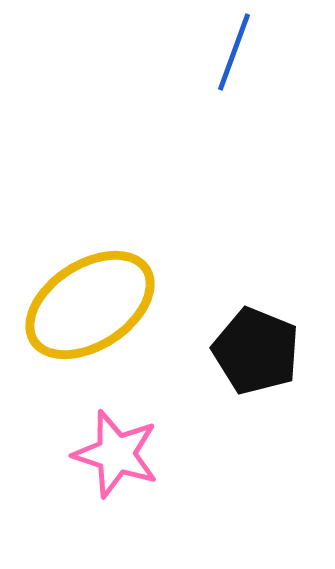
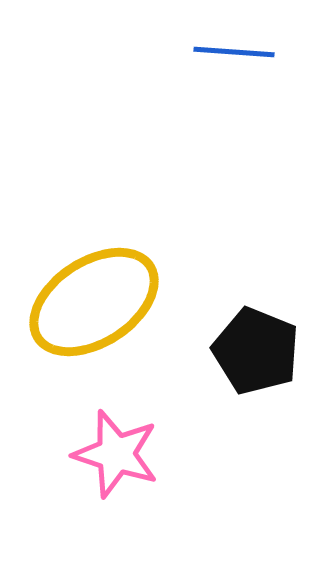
blue line: rotated 74 degrees clockwise
yellow ellipse: moved 4 px right, 3 px up
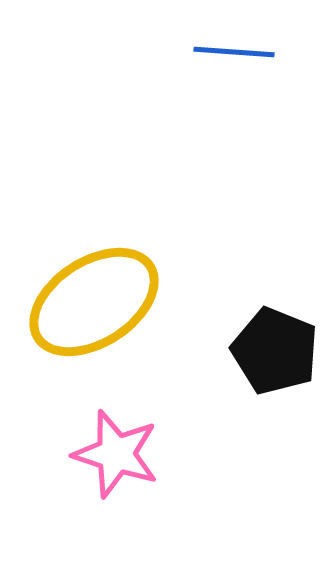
black pentagon: moved 19 px right
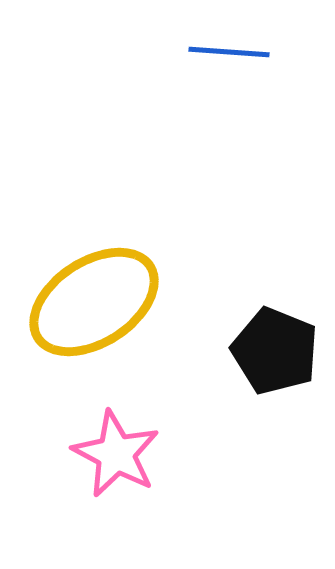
blue line: moved 5 px left
pink star: rotated 10 degrees clockwise
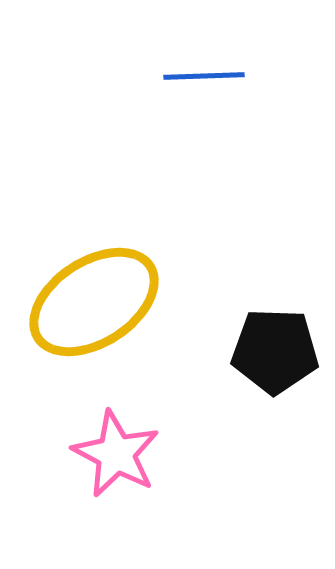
blue line: moved 25 px left, 24 px down; rotated 6 degrees counterclockwise
black pentagon: rotated 20 degrees counterclockwise
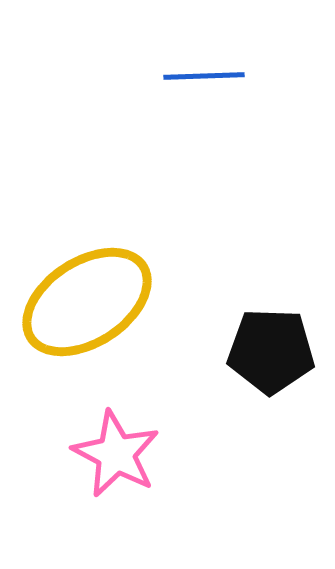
yellow ellipse: moved 7 px left
black pentagon: moved 4 px left
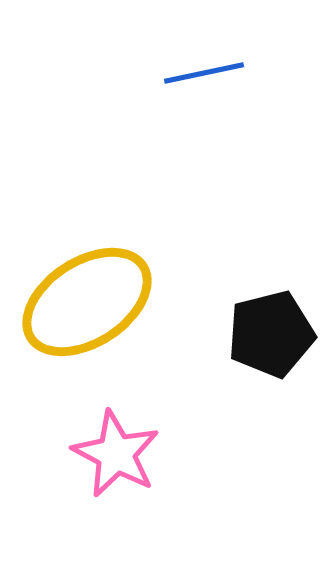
blue line: moved 3 px up; rotated 10 degrees counterclockwise
black pentagon: moved 17 px up; rotated 16 degrees counterclockwise
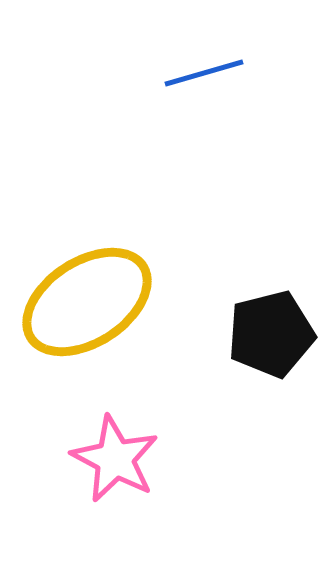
blue line: rotated 4 degrees counterclockwise
pink star: moved 1 px left, 5 px down
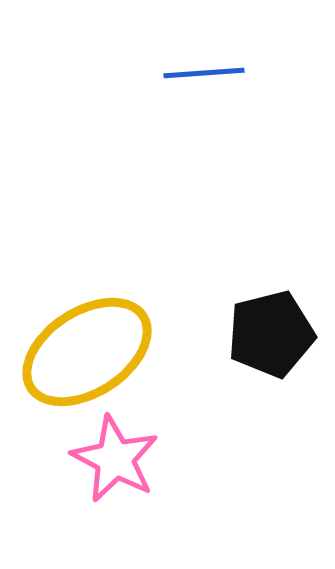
blue line: rotated 12 degrees clockwise
yellow ellipse: moved 50 px down
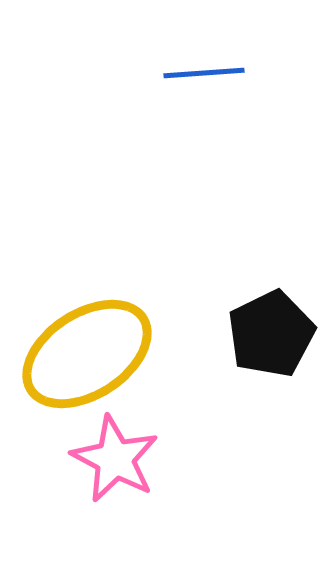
black pentagon: rotated 12 degrees counterclockwise
yellow ellipse: moved 2 px down
